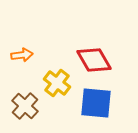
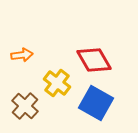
blue square: rotated 24 degrees clockwise
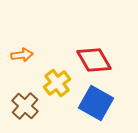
yellow cross: rotated 16 degrees clockwise
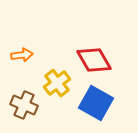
brown cross: moved 1 px left, 1 px up; rotated 20 degrees counterclockwise
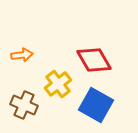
yellow cross: moved 1 px right, 1 px down
blue square: moved 2 px down
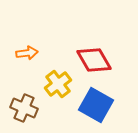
orange arrow: moved 5 px right, 2 px up
brown cross: moved 3 px down
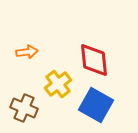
orange arrow: moved 1 px up
red diamond: rotated 24 degrees clockwise
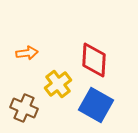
orange arrow: moved 1 px down
red diamond: rotated 9 degrees clockwise
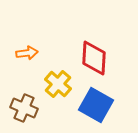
red diamond: moved 2 px up
yellow cross: rotated 12 degrees counterclockwise
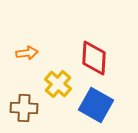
brown cross: rotated 20 degrees counterclockwise
